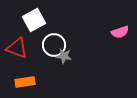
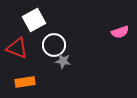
gray star: moved 1 px left, 5 px down
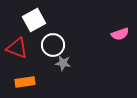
pink semicircle: moved 2 px down
white circle: moved 1 px left
gray star: moved 2 px down
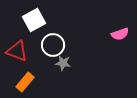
red triangle: moved 3 px down
orange rectangle: rotated 42 degrees counterclockwise
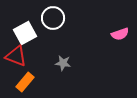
white square: moved 9 px left, 13 px down
white circle: moved 27 px up
red triangle: moved 1 px left, 5 px down
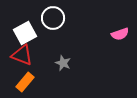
red triangle: moved 6 px right, 1 px up
gray star: rotated 14 degrees clockwise
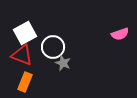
white circle: moved 29 px down
orange rectangle: rotated 18 degrees counterclockwise
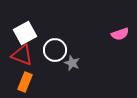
white circle: moved 2 px right, 3 px down
gray star: moved 9 px right
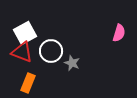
pink semicircle: moved 1 px left, 1 px up; rotated 54 degrees counterclockwise
white circle: moved 4 px left, 1 px down
red triangle: moved 3 px up
orange rectangle: moved 3 px right, 1 px down
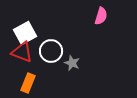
pink semicircle: moved 18 px left, 17 px up
